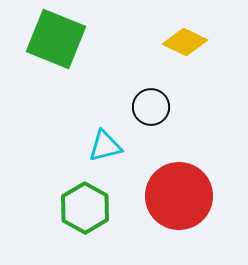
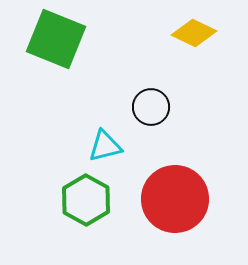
yellow diamond: moved 9 px right, 9 px up
red circle: moved 4 px left, 3 px down
green hexagon: moved 1 px right, 8 px up
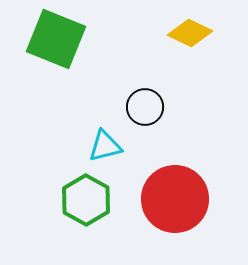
yellow diamond: moved 4 px left
black circle: moved 6 px left
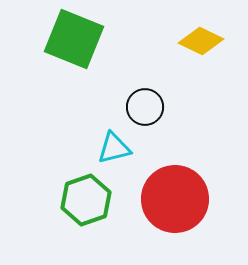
yellow diamond: moved 11 px right, 8 px down
green square: moved 18 px right
cyan triangle: moved 9 px right, 2 px down
green hexagon: rotated 12 degrees clockwise
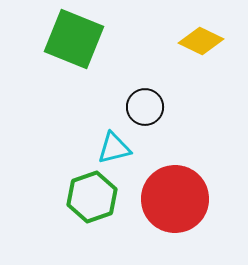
green hexagon: moved 6 px right, 3 px up
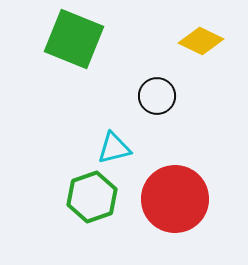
black circle: moved 12 px right, 11 px up
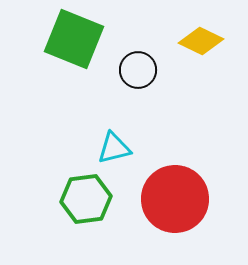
black circle: moved 19 px left, 26 px up
green hexagon: moved 6 px left, 2 px down; rotated 12 degrees clockwise
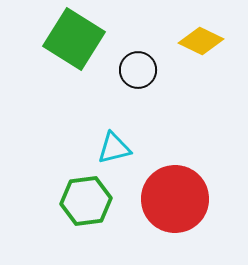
green square: rotated 10 degrees clockwise
green hexagon: moved 2 px down
